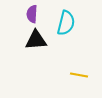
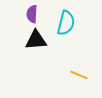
yellow line: rotated 12 degrees clockwise
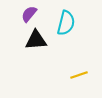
purple semicircle: moved 3 px left; rotated 36 degrees clockwise
yellow line: rotated 42 degrees counterclockwise
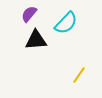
cyan semicircle: rotated 30 degrees clockwise
yellow line: rotated 36 degrees counterclockwise
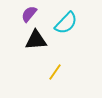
yellow line: moved 24 px left, 3 px up
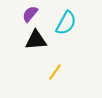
purple semicircle: moved 1 px right
cyan semicircle: rotated 15 degrees counterclockwise
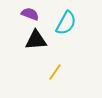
purple semicircle: rotated 72 degrees clockwise
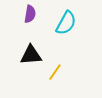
purple semicircle: rotated 78 degrees clockwise
black triangle: moved 5 px left, 15 px down
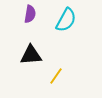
cyan semicircle: moved 3 px up
yellow line: moved 1 px right, 4 px down
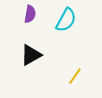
black triangle: rotated 25 degrees counterclockwise
yellow line: moved 19 px right
